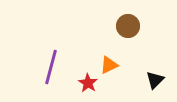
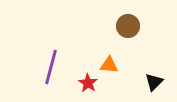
orange triangle: rotated 30 degrees clockwise
black triangle: moved 1 px left, 2 px down
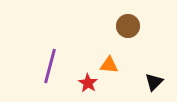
purple line: moved 1 px left, 1 px up
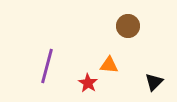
purple line: moved 3 px left
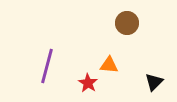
brown circle: moved 1 px left, 3 px up
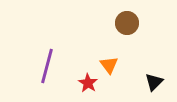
orange triangle: rotated 48 degrees clockwise
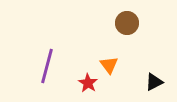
black triangle: rotated 18 degrees clockwise
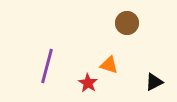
orange triangle: rotated 36 degrees counterclockwise
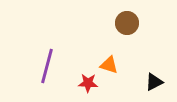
red star: rotated 30 degrees counterclockwise
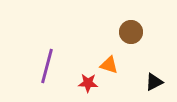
brown circle: moved 4 px right, 9 px down
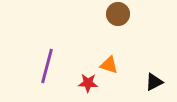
brown circle: moved 13 px left, 18 px up
